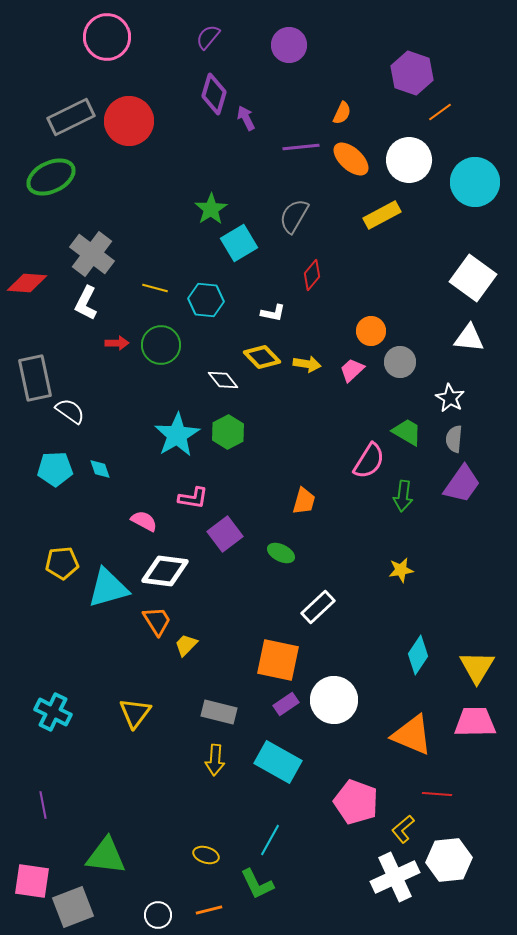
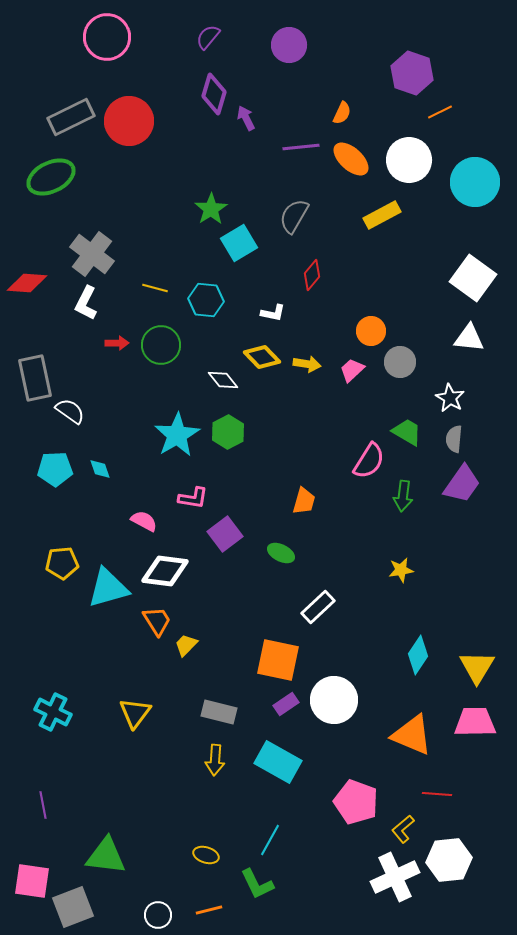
orange line at (440, 112): rotated 10 degrees clockwise
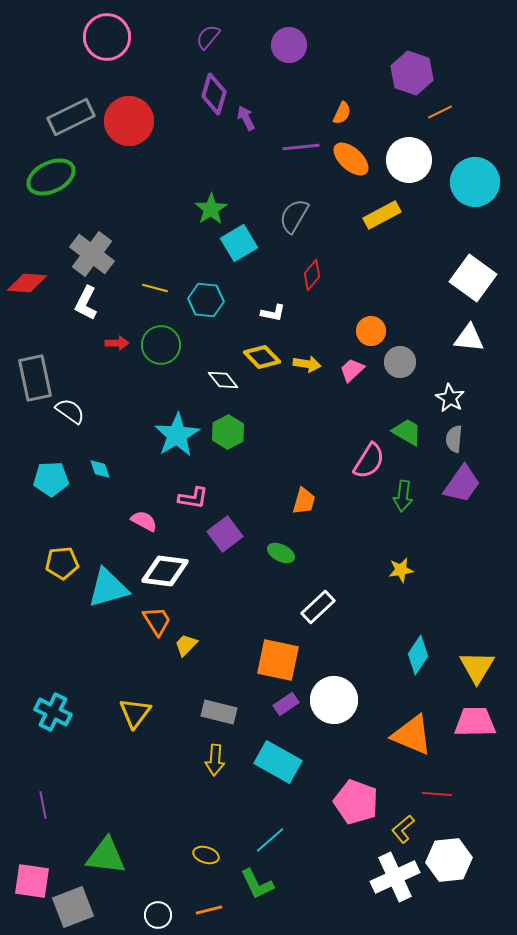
cyan pentagon at (55, 469): moved 4 px left, 10 px down
cyan line at (270, 840): rotated 20 degrees clockwise
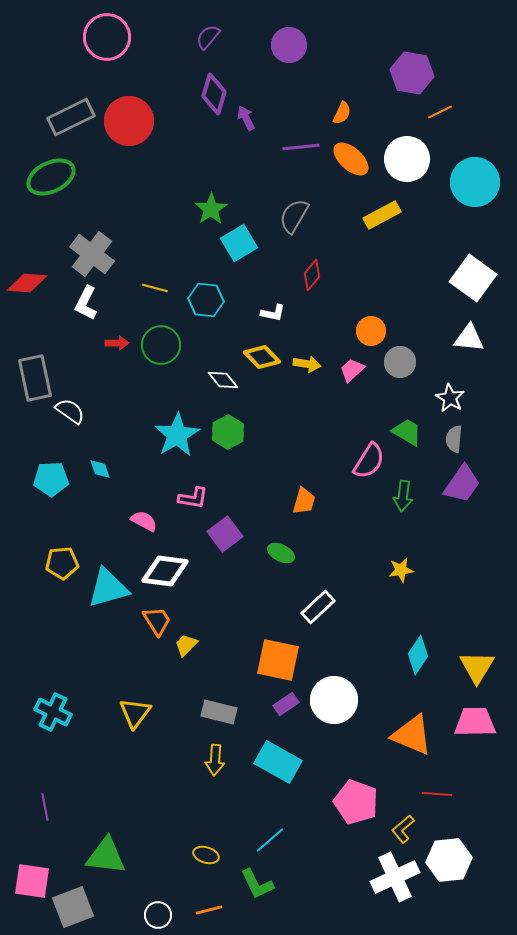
purple hexagon at (412, 73): rotated 9 degrees counterclockwise
white circle at (409, 160): moved 2 px left, 1 px up
purple line at (43, 805): moved 2 px right, 2 px down
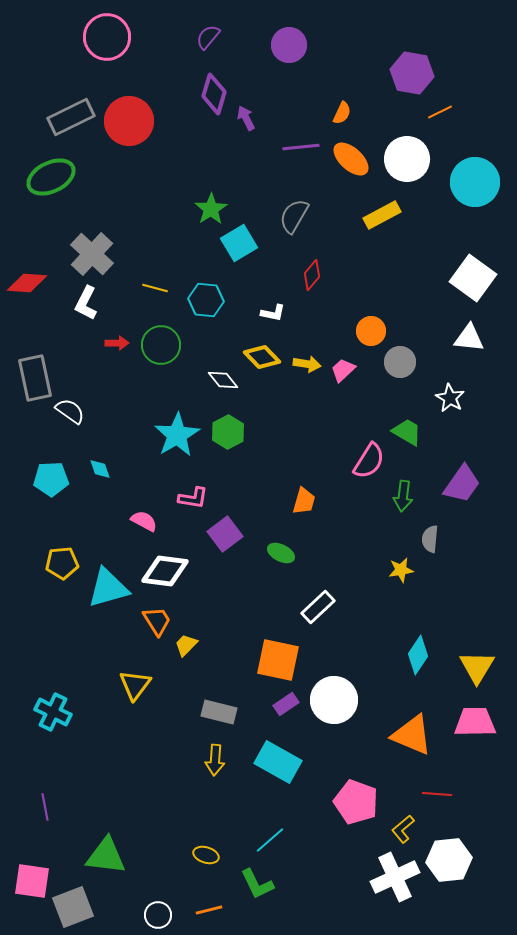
gray cross at (92, 254): rotated 6 degrees clockwise
pink trapezoid at (352, 370): moved 9 px left
gray semicircle at (454, 439): moved 24 px left, 100 px down
yellow triangle at (135, 713): moved 28 px up
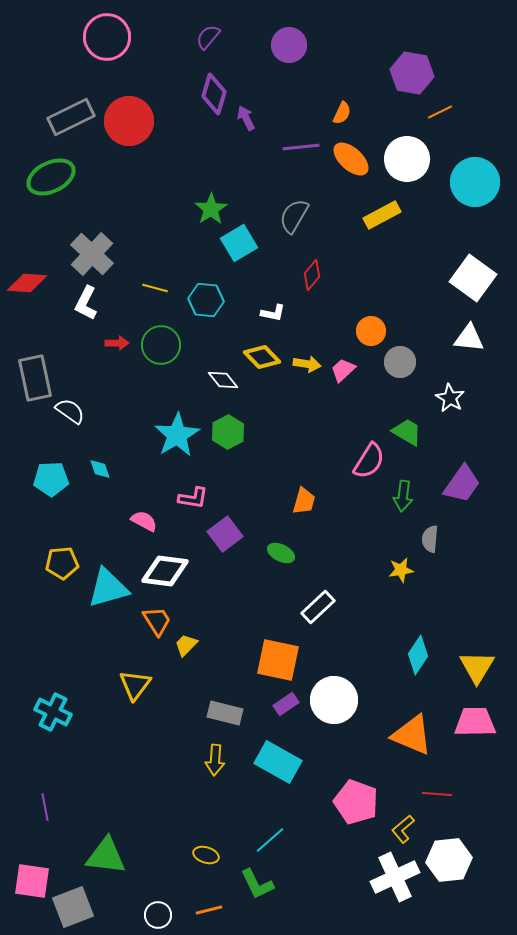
gray rectangle at (219, 712): moved 6 px right, 1 px down
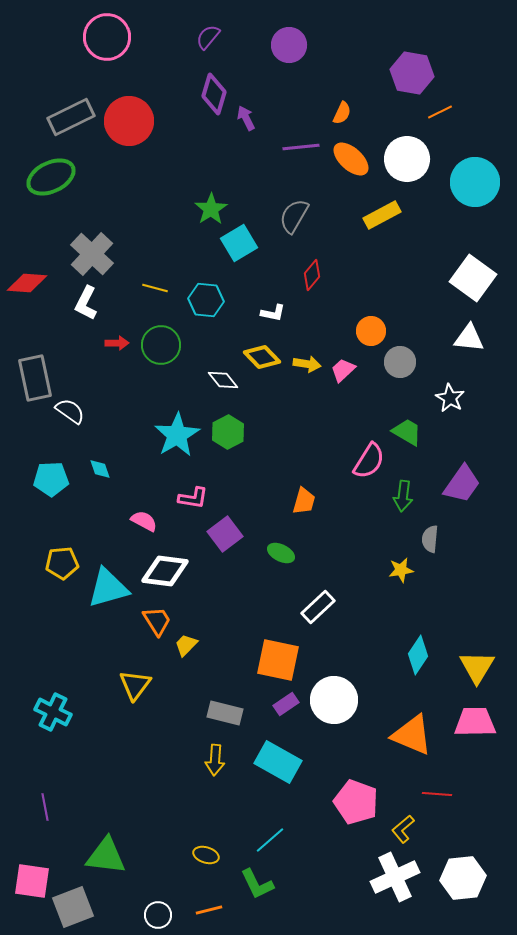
white hexagon at (449, 860): moved 14 px right, 18 px down
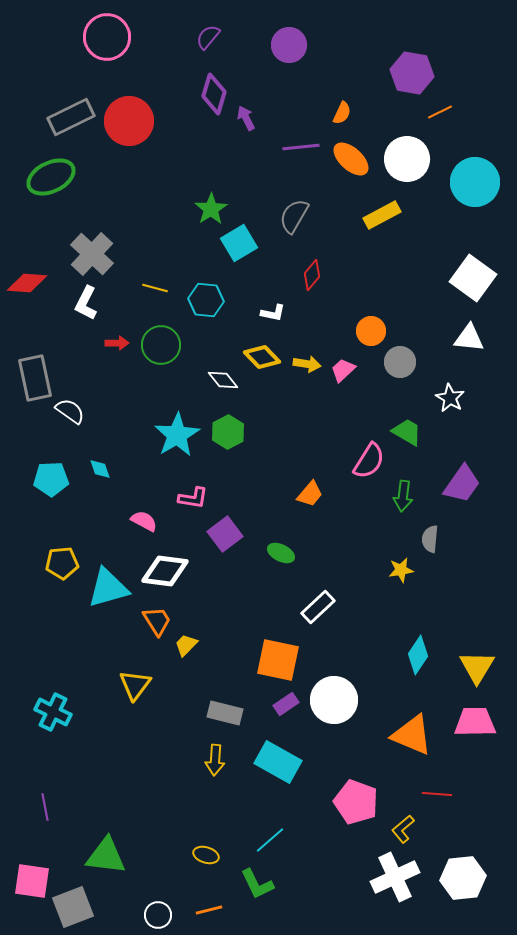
orange trapezoid at (304, 501): moved 6 px right, 7 px up; rotated 24 degrees clockwise
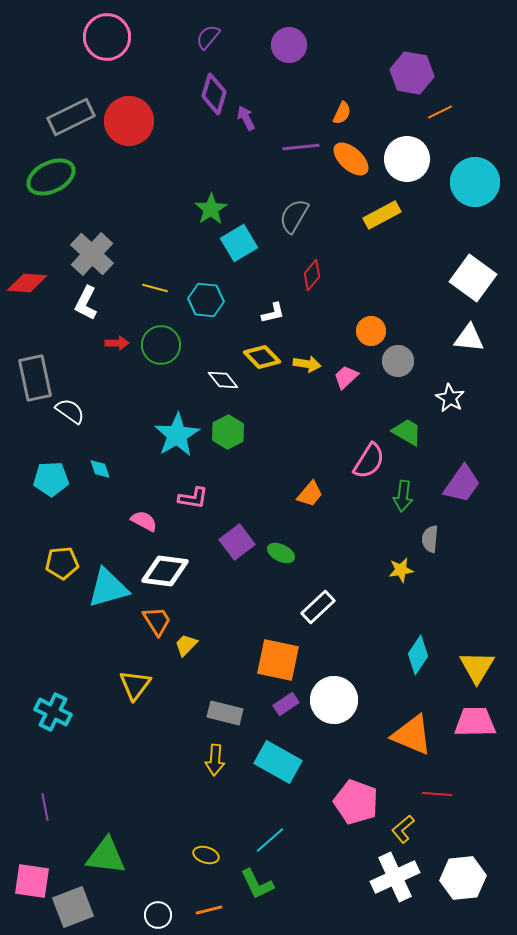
white L-shape at (273, 313): rotated 25 degrees counterclockwise
gray circle at (400, 362): moved 2 px left, 1 px up
pink trapezoid at (343, 370): moved 3 px right, 7 px down
purple square at (225, 534): moved 12 px right, 8 px down
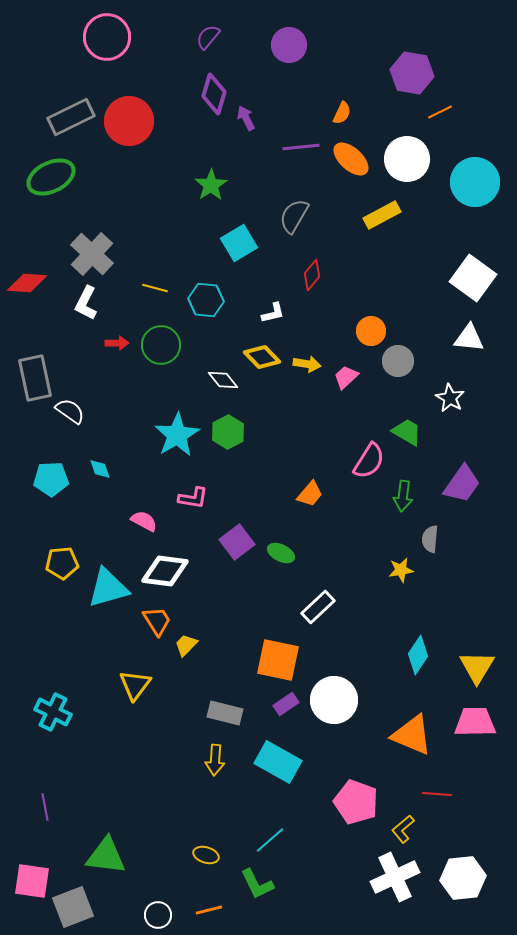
green star at (211, 209): moved 24 px up
